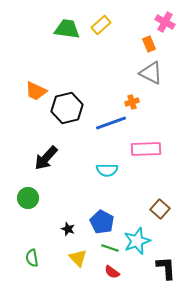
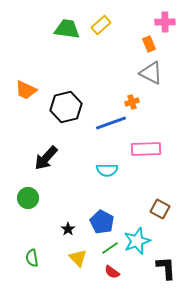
pink cross: rotated 30 degrees counterclockwise
orange trapezoid: moved 10 px left, 1 px up
black hexagon: moved 1 px left, 1 px up
brown square: rotated 12 degrees counterclockwise
black star: rotated 16 degrees clockwise
green line: rotated 54 degrees counterclockwise
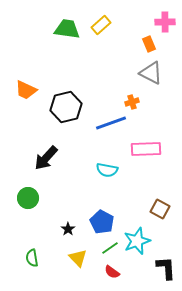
cyan semicircle: rotated 10 degrees clockwise
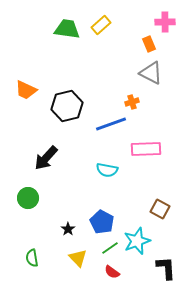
black hexagon: moved 1 px right, 1 px up
blue line: moved 1 px down
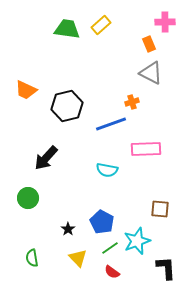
brown square: rotated 24 degrees counterclockwise
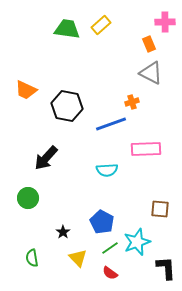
black hexagon: rotated 24 degrees clockwise
cyan semicircle: rotated 15 degrees counterclockwise
black star: moved 5 px left, 3 px down
cyan star: moved 1 px down
red semicircle: moved 2 px left, 1 px down
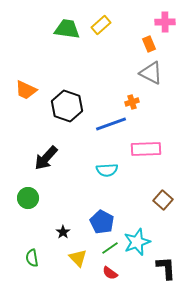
black hexagon: rotated 8 degrees clockwise
brown square: moved 3 px right, 9 px up; rotated 36 degrees clockwise
